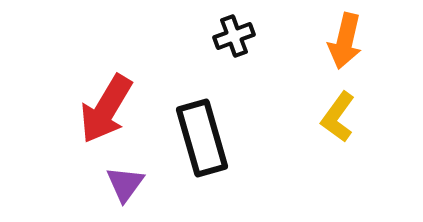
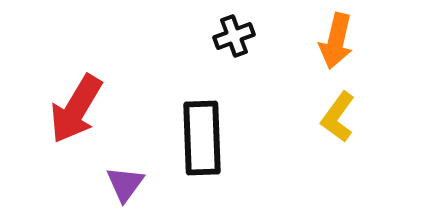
orange arrow: moved 9 px left
red arrow: moved 30 px left
black rectangle: rotated 14 degrees clockwise
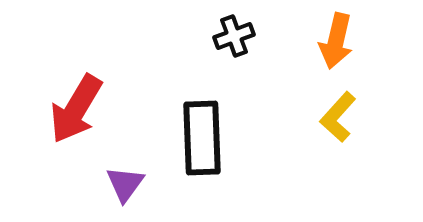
yellow L-shape: rotated 6 degrees clockwise
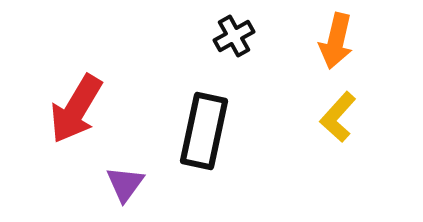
black cross: rotated 9 degrees counterclockwise
black rectangle: moved 2 px right, 7 px up; rotated 14 degrees clockwise
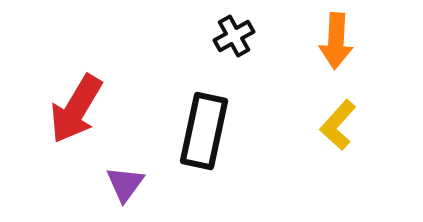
orange arrow: rotated 10 degrees counterclockwise
yellow L-shape: moved 8 px down
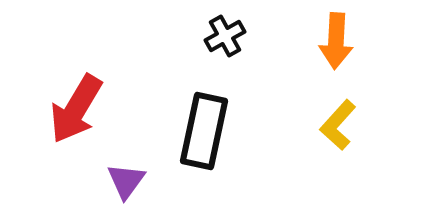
black cross: moved 9 px left
purple triangle: moved 1 px right, 3 px up
